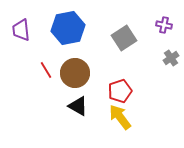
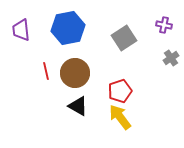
red line: moved 1 px down; rotated 18 degrees clockwise
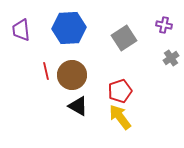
blue hexagon: moved 1 px right; rotated 8 degrees clockwise
brown circle: moved 3 px left, 2 px down
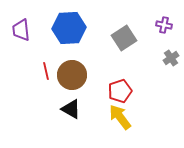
black triangle: moved 7 px left, 3 px down
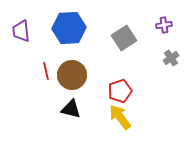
purple cross: rotated 21 degrees counterclockwise
purple trapezoid: moved 1 px down
black triangle: rotated 15 degrees counterclockwise
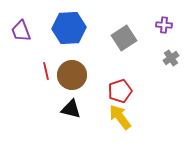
purple cross: rotated 14 degrees clockwise
purple trapezoid: rotated 15 degrees counterclockwise
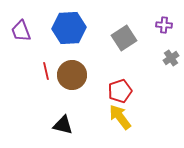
black triangle: moved 8 px left, 16 px down
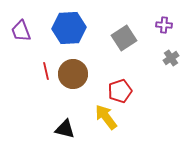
brown circle: moved 1 px right, 1 px up
yellow arrow: moved 14 px left
black triangle: moved 2 px right, 4 px down
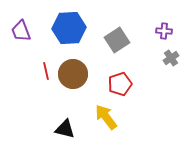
purple cross: moved 6 px down
gray square: moved 7 px left, 2 px down
red pentagon: moved 7 px up
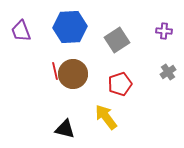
blue hexagon: moved 1 px right, 1 px up
gray cross: moved 3 px left, 14 px down
red line: moved 9 px right
